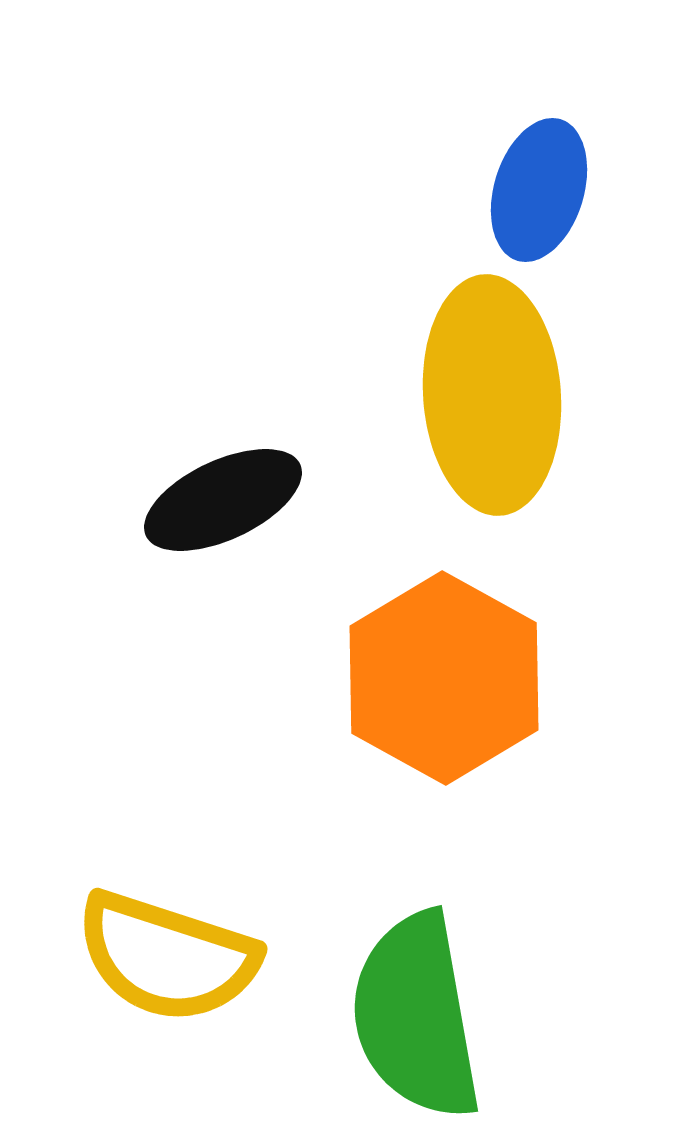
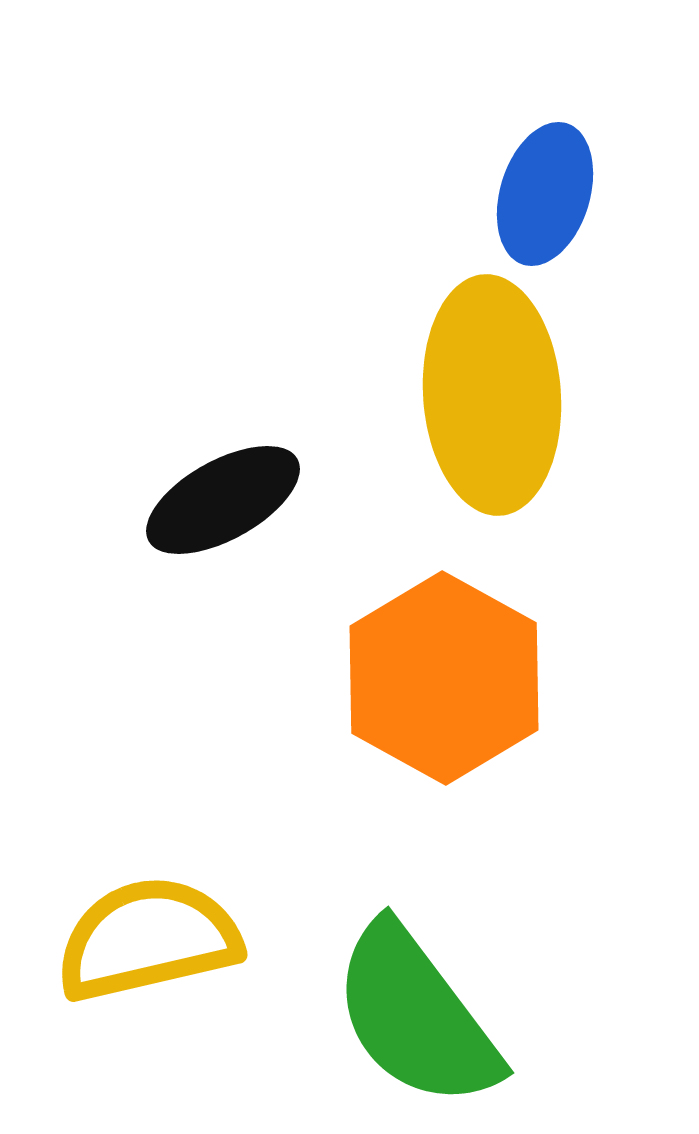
blue ellipse: moved 6 px right, 4 px down
black ellipse: rotated 4 degrees counterclockwise
yellow semicircle: moved 19 px left, 18 px up; rotated 149 degrees clockwise
green semicircle: rotated 27 degrees counterclockwise
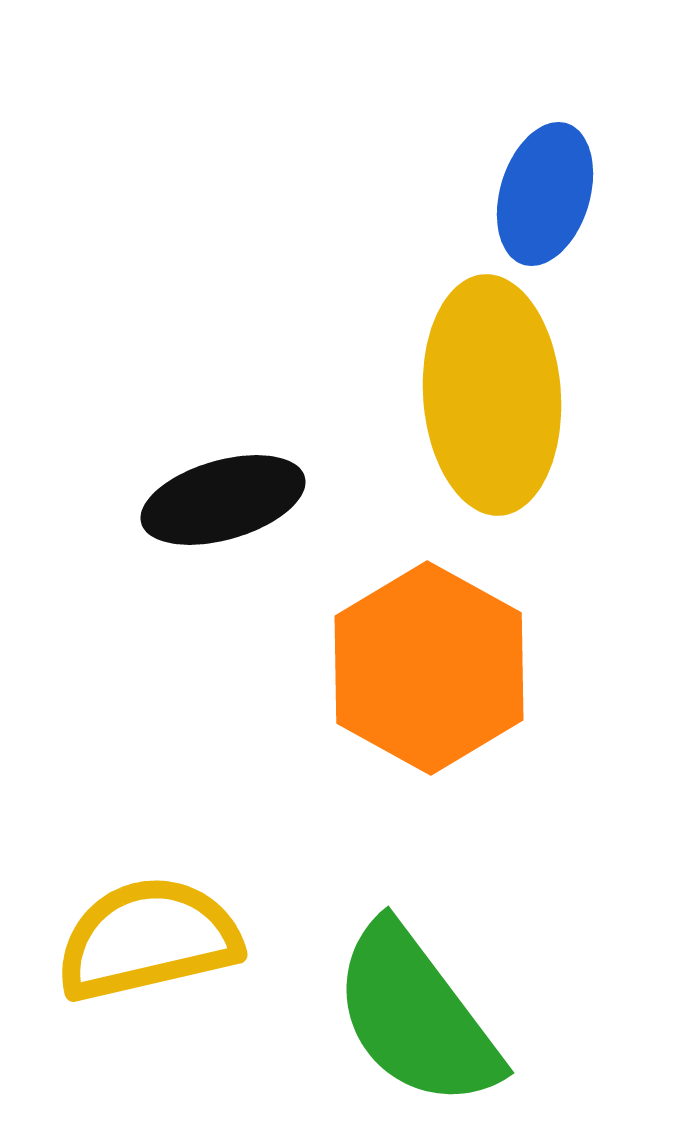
black ellipse: rotated 13 degrees clockwise
orange hexagon: moved 15 px left, 10 px up
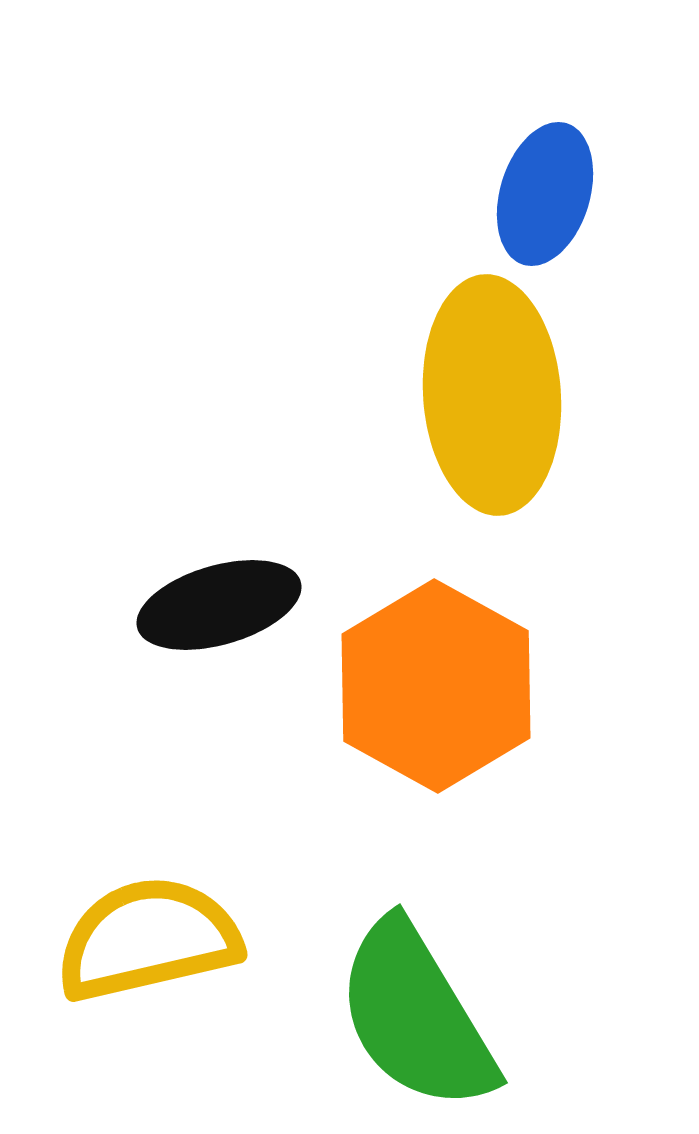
black ellipse: moved 4 px left, 105 px down
orange hexagon: moved 7 px right, 18 px down
green semicircle: rotated 6 degrees clockwise
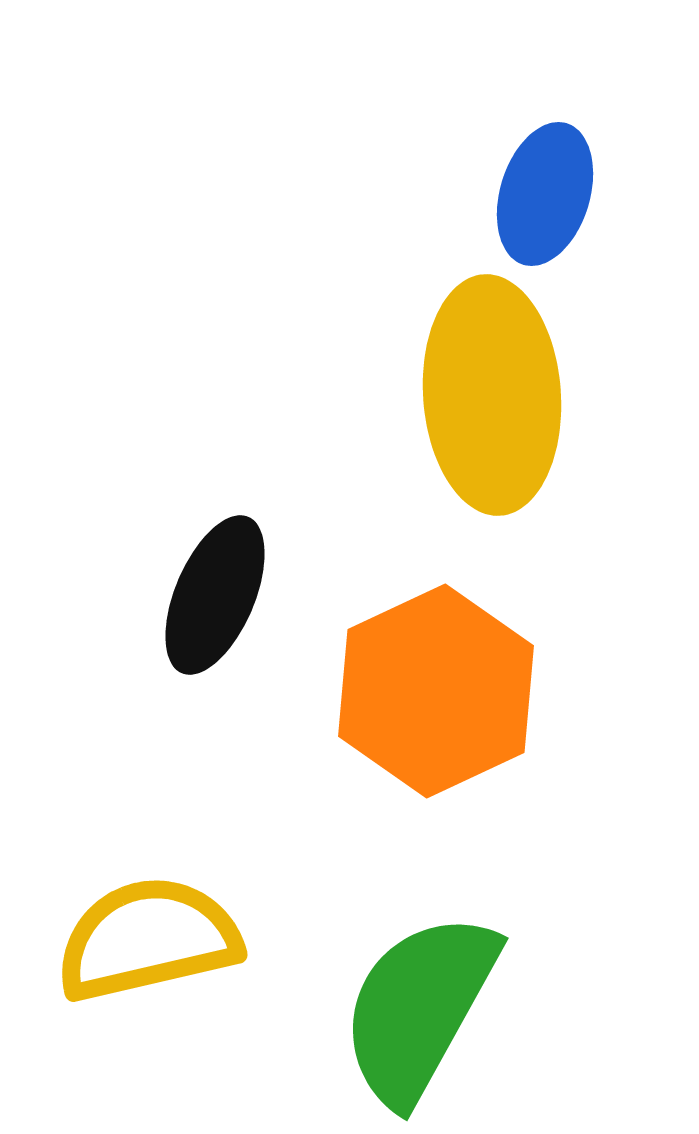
black ellipse: moved 4 px left, 10 px up; rotated 51 degrees counterclockwise
orange hexagon: moved 5 px down; rotated 6 degrees clockwise
green semicircle: moved 3 px right, 8 px up; rotated 60 degrees clockwise
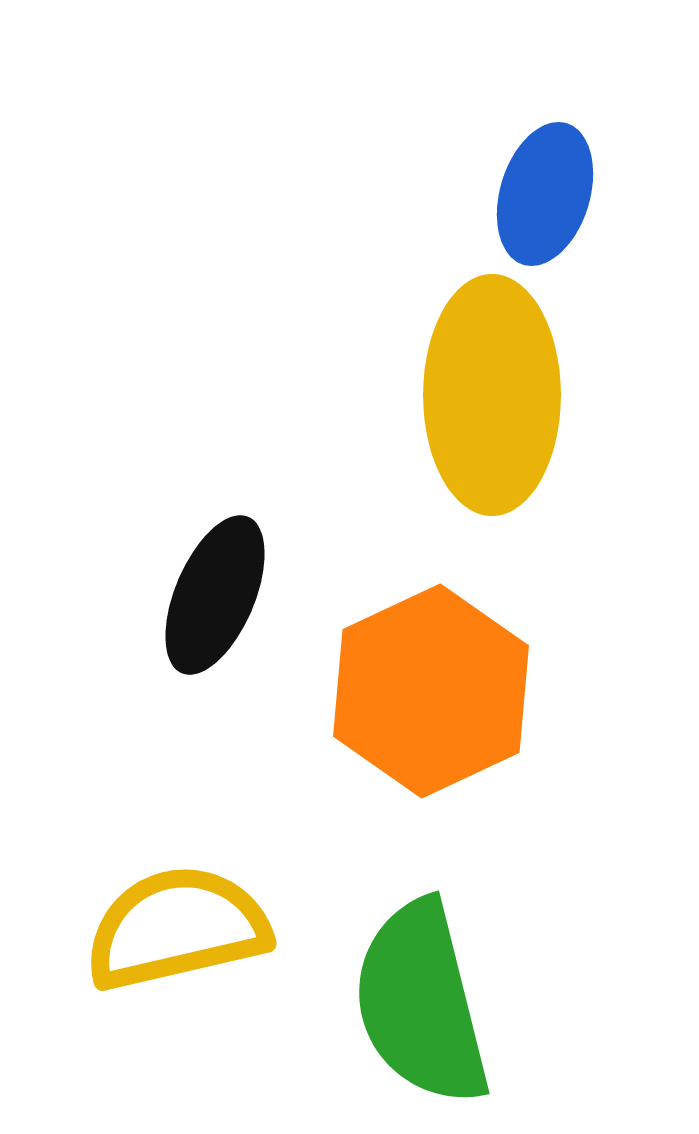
yellow ellipse: rotated 4 degrees clockwise
orange hexagon: moved 5 px left
yellow semicircle: moved 29 px right, 11 px up
green semicircle: moved 2 px right, 5 px up; rotated 43 degrees counterclockwise
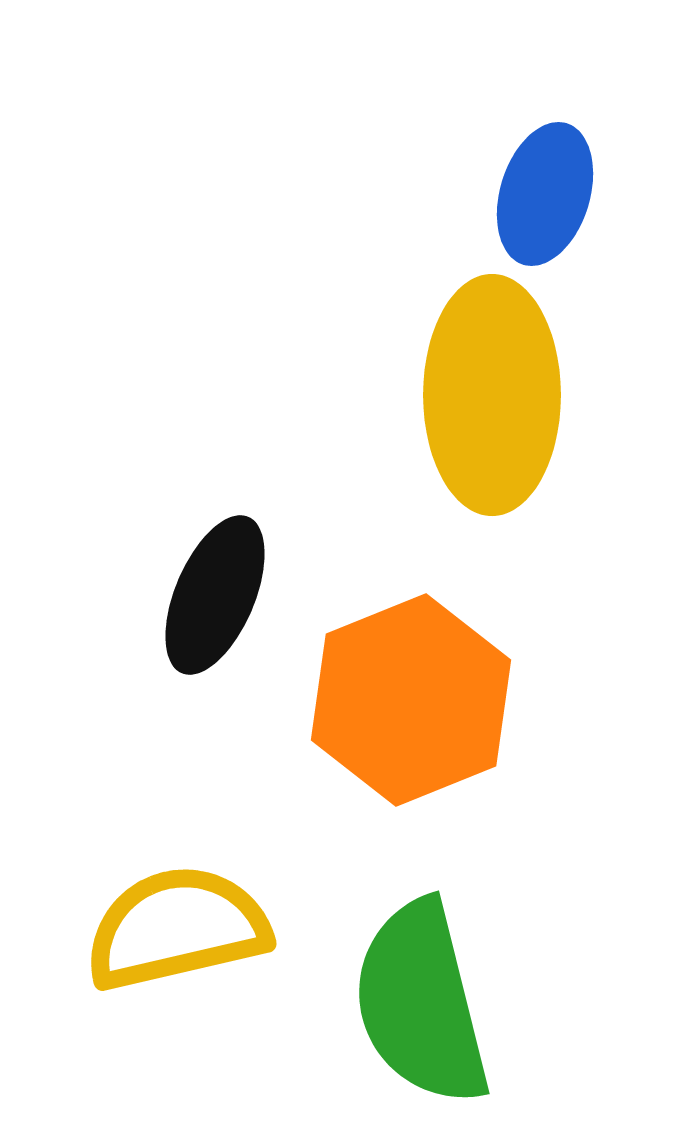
orange hexagon: moved 20 px left, 9 px down; rotated 3 degrees clockwise
